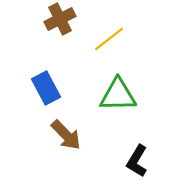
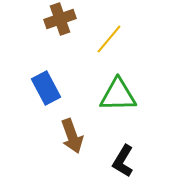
brown cross: rotated 8 degrees clockwise
yellow line: rotated 12 degrees counterclockwise
brown arrow: moved 6 px right, 1 px down; rotated 24 degrees clockwise
black L-shape: moved 14 px left
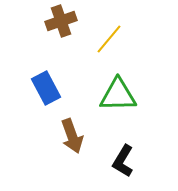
brown cross: moved 1 px right, 2 px down
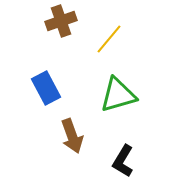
green triangle: rotated 15 degrees counterclockwise
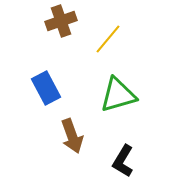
yellow line: moved 1 px left
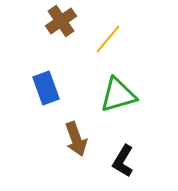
brown cross: rotated 16 degrees counterclockwise
blue rectangle: rotated 8 degrees clockwise
brown arrow: moved 4 px right, 3 px down
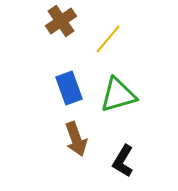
blue rectangle: moved 23 px right
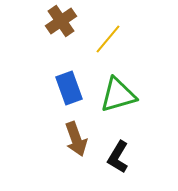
black L-shape: moved 5 px left, 4 px up
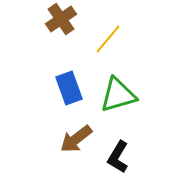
brown cross: moved 2 px up
brown arrow: rotated 72 degrees clockwise
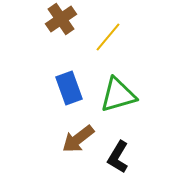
yellow line: moved 2 px up
brown arrow: moved 2 px right
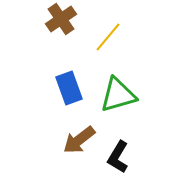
brown arrow: moved 1 px right, 1 px down
